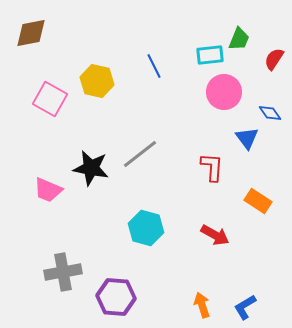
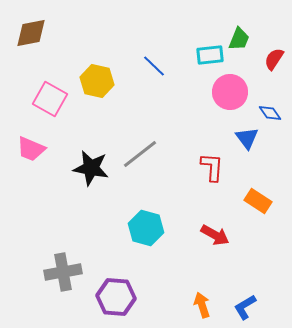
blue line: rotated 20 degrees counterclockwise
pink circle: moved 6 px right
pink trapezoid: moved 17 px left, 41 px up
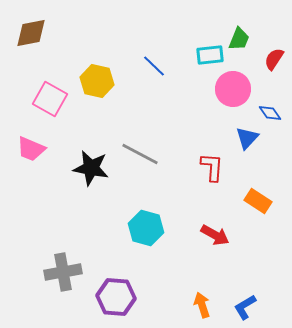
pink circle: moved 3 px right, 3 px up
blue triangle: rotated 20 degrees clockwise
gray line: rotated 66 degrees clockwise
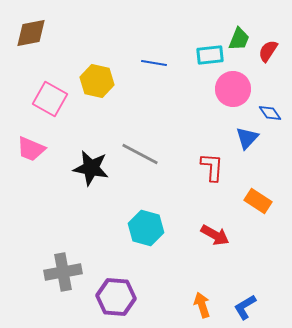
red semicircle: moved 6 px left, 8 px up
blue line: moved 3 px up; rotated 35 degrees counterclockwise
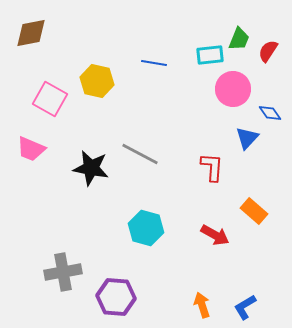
orange rectangle: moved 4 px left, 10 px down; rotated 8 degrees clockwise
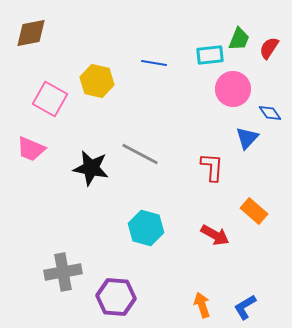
red semicircle: moved 1 px right, 3 px up
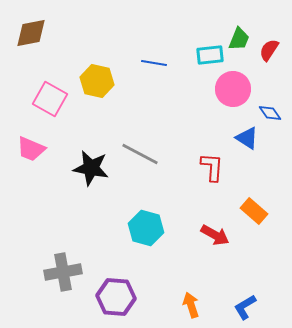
red semicircle: moved 2 px down
blue triangle: rotated 40 degrees counterclockwise
orange arrow: moved 11 px left
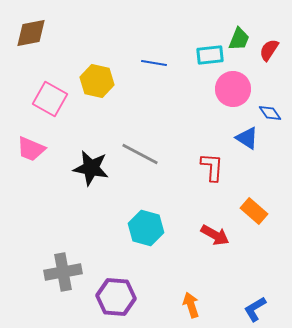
blue L-shape: moved 10 px right, 2 px down
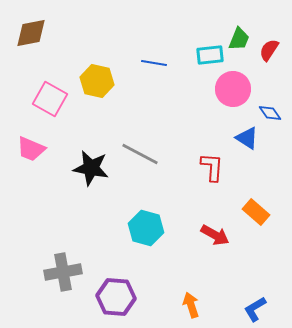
orange rectangle: moved 2 px right, 1 px down
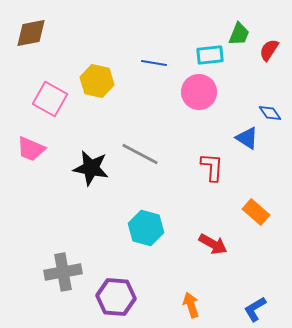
green trapezoid: moved 5 px up
pink circle: moved 34 px left, 3 px down
red arrow: moved 2 px left, 9 px down
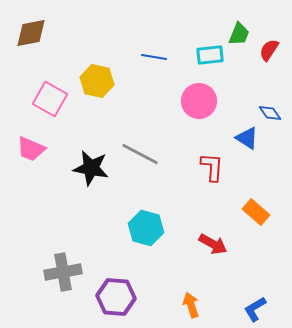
blue line: moved 6 px up
pink circle: moved 9 px down
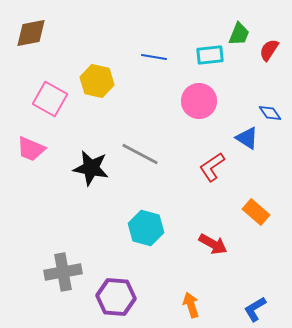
red L-shape: rotated 128 degrees counterclockwise
